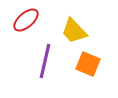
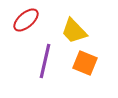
orange square: moved 3 px left, 1 px up
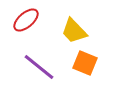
purple line: moved 6 px left, 6 px down; rotated 64 degrees counterclockwise
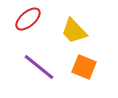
red ellipse: moved 2 px right, 1 px up
orange square: moved 1 px left, 4 px down
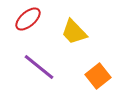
yellow trapezoid: moved 1 px down
orange square: moved 14 px right, 9 px down; rotated 30 degrees clockwise
